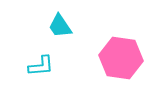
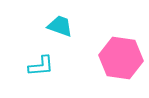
cyan trapezoid: rotated 144 degrees clockwise
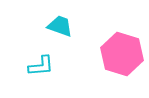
pink hexagon: moved 1 px right, 4 px up; rotated 9 degrees clockwise
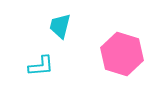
cyan trapezoid: rotated 96 degrees counterclockwise
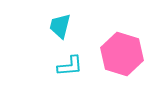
cyan L-shape: moved 29 px right
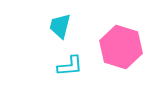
pink hexagon: moved 1 px left, 7 px up
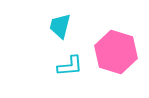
pink hexagon: moved 5 px left, 5 px down
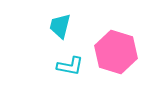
cyan L-shape: rotated 16 degrees clockwise
